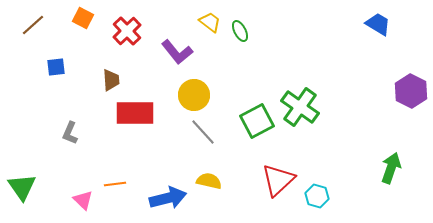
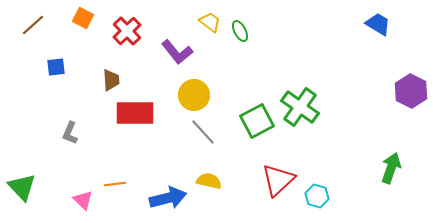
green triangle: rotated 8 degrees counterclockwise
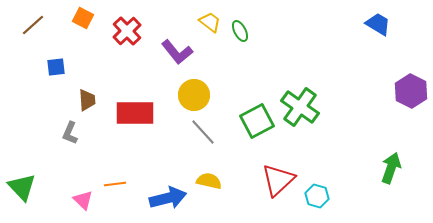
brown trapezoid: moved 24 px left, 20 px down
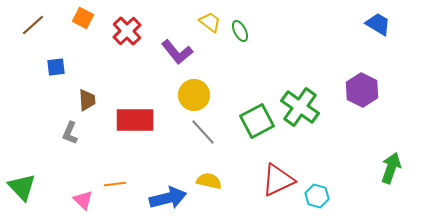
purple hexagon: moved 49 px left, 1 px up
red rectangle: moved 7 px down
red triangle: rotated 18 degrees clockwise
